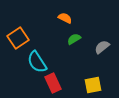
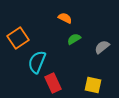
cyan semicircle: rotated 55 degrees clockwise
yellow square: rotated 24 degrees clockwise
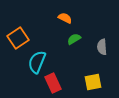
gray semicircle: rotated 56 degrees counterclockwise
yellow square: moved 3 px up; rotated 24 degrees counterclockwise
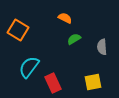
orange square: moved 8 px up; rotated 25 degrees counterclockwise
cyan semicircle: moved 8 px left, 5 px down; rotated 15 degrees clockwise
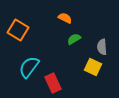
yellow square: moved 15 px up; rotated 36 degrees clockwise
